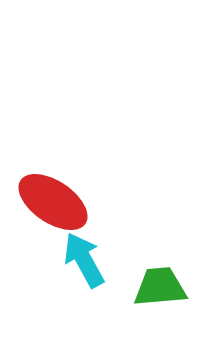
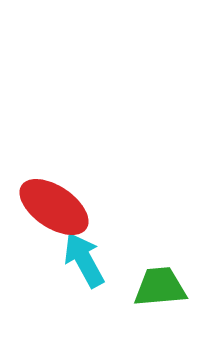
red ellipse: moved 1 px right, 5 px down
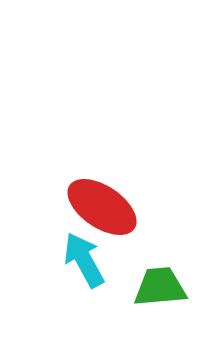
red ellipse: moved 48 px right
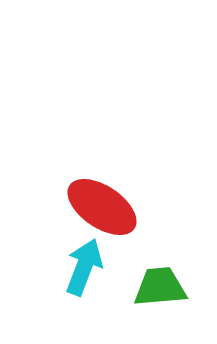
cyan arrow: moved 7 px down; rotated 50 degrees clockwise
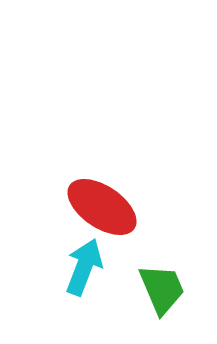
green trapezoid: moved 2 px right, 2 px down; rotated 72 degrees clockwise
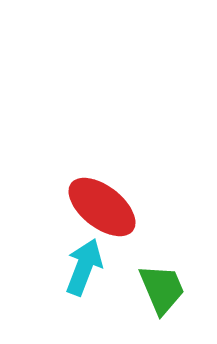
red ellipse: rotated 4 degrees clockwise
